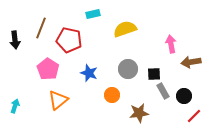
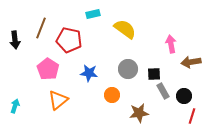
yellow semicircle: rotated 55 degrees clockwise
blue star: rotated 12 degrees counterclockwise
red line: moved 2 px left; rotated 28 degrees counterclockwise
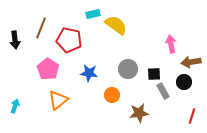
yellow semicircle: moved 9 px left, 4 px up
black circle: moved 14 px up
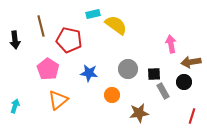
brown line: moved 2 px up; rotated 35 degrees counterclockwise
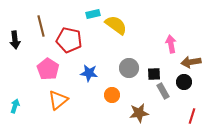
gray circle: moved 1 px right, 1 px up
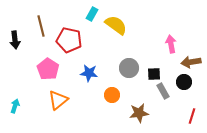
cyan rectangle: moved 1 px left; rotated 48 degrees counterclockwise
